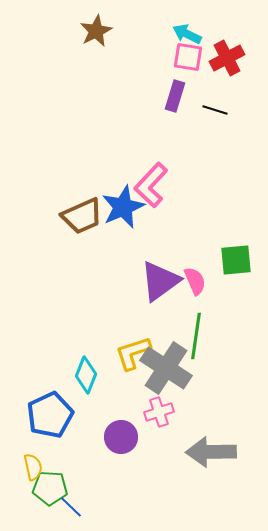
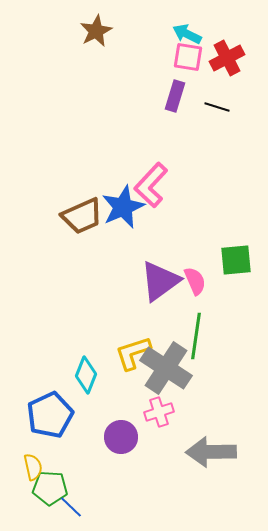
black line: moved 2 px right, 3 px up
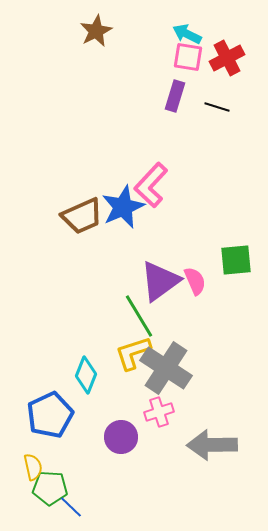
green line: moved 57 px left, 20 px up; rotated 39 degrees counterclockwise
gray arrow: moved 1 px right, 7 px up
